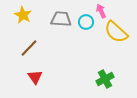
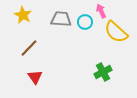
cyan circle: moved 1 px left
green cross: moved 2 px left, 7 px up
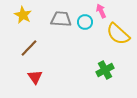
yellow semicircle: moved 2 px right, 2 px down
green cross: moved 2 px right, 2 px up
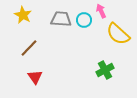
cyan circle: moved 1 px left, 2 px up
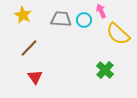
green cross: rotated 18 degrees counterclockwise
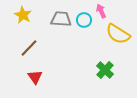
yellow semicircle: rotated 10 degrees counterclockwise
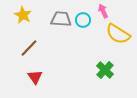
pink arrow: moved 2 px right
cyan circle: moved 1 px left
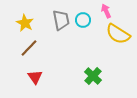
pink arrow: moved 3 px right
yellow star: moved 2 px right, 8 px down
gray trapezoid: moved 1 px down; rotated 75 degrees clockwise
green cross: moved 12 px left, 6 px down
